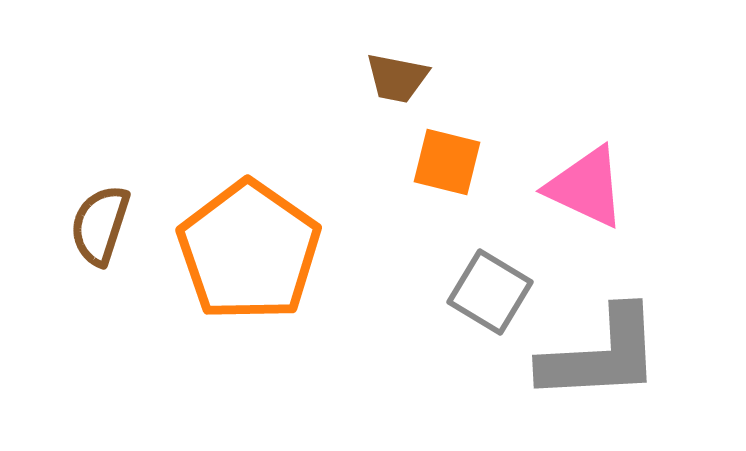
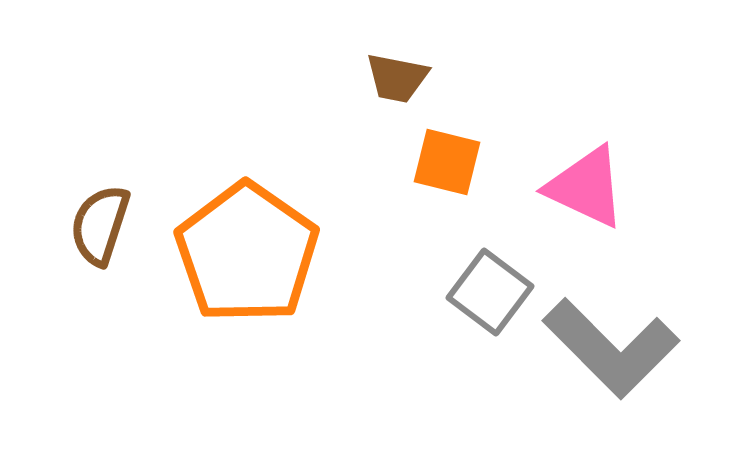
orange pentagon: moved 2 px left, 2 px down
gray square: rotated 6 degrees clockwise
gray L-shape: moved 10 px right, 7 px up; rotated 48 degrees clockwise
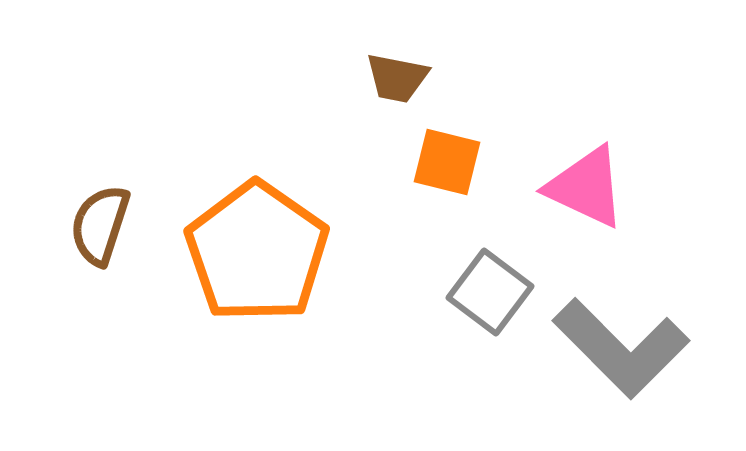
orange pentagon: moved 10 px right, 1 px up
gray L-shape: moved 10 px right
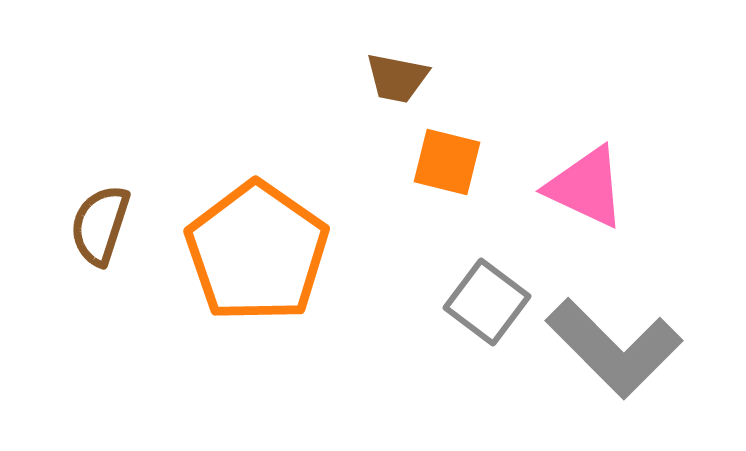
gray square: moved 3 px left, 10 px down
gray L-shape: moved 7 px left
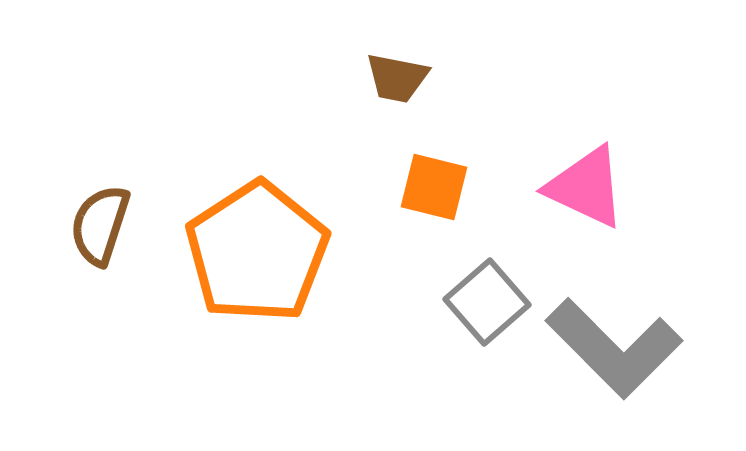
orange square: moved 13 px left, 25 px down
orange pentagon: rotated 4 degrees clockwise
gray square: rotated 12 degrees clockwise
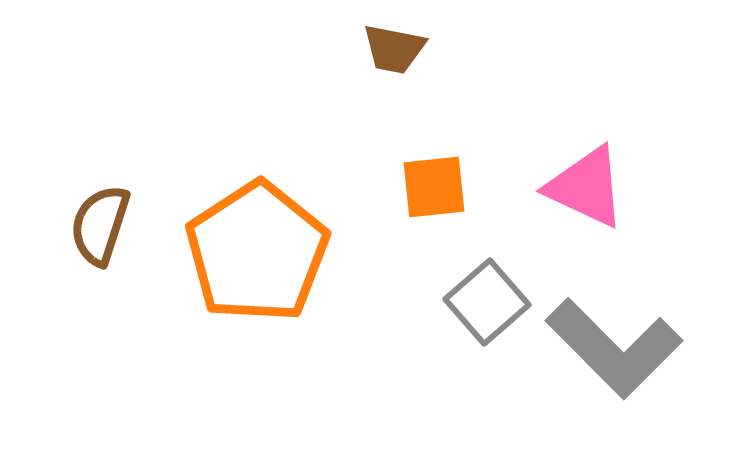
brown trapezoid: moved 3 px left, 29 px up
orange square: rotated 20 degrees counterclockwise
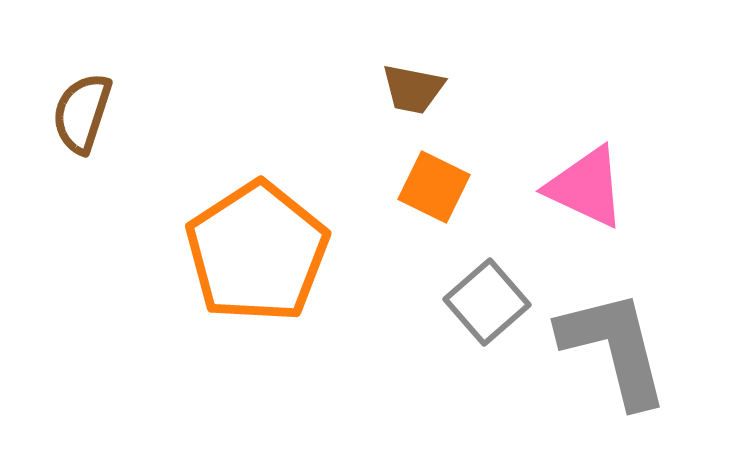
brown trapezoid: moved 19 px right, 40 px down
orange square: rotated 32 degrees clockwise
brown semicircle: moved 18 px left, 112 px up
gray L-shape: rotated 149 degrees counterclockwise
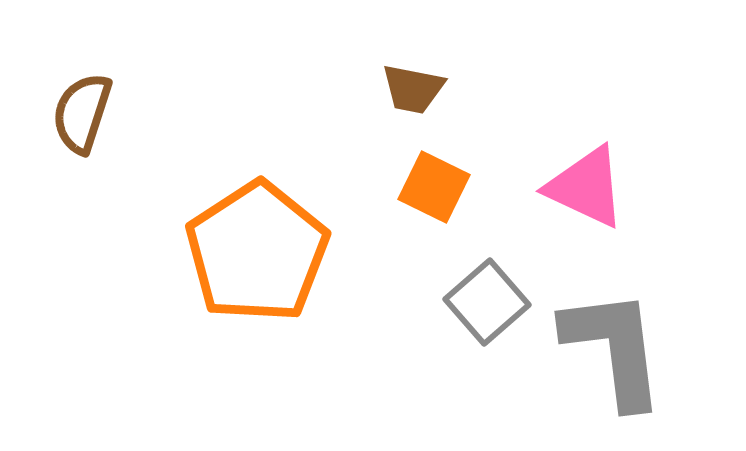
gray L-shape: rotated 7 degrees clockwise
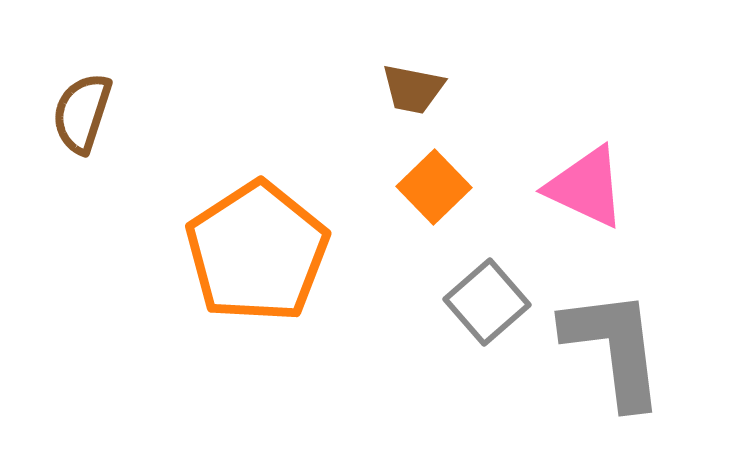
orange square: rotated 20 degrees clockwise
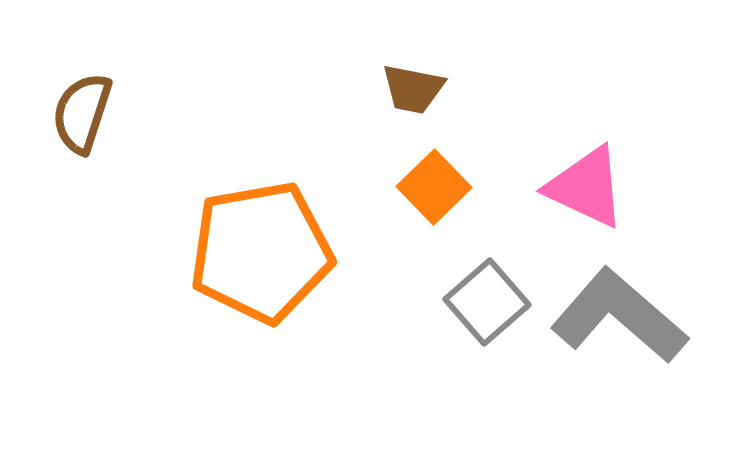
orange pentagon: moved 4 px right; rotated 23 degrees clockwise
gray L-shape: moved 5 px right, 32 px up; rotated 42 degrees counterclockwise
